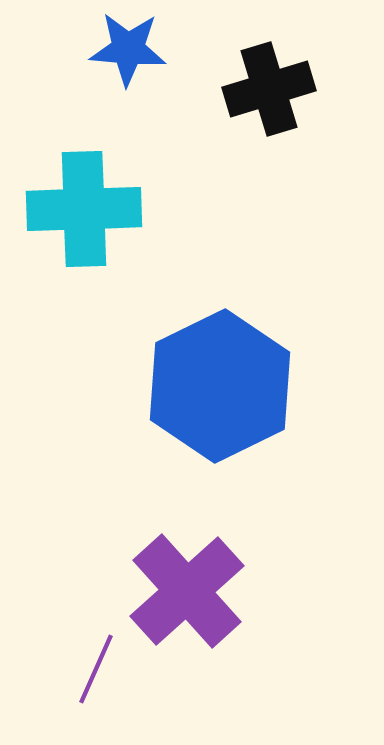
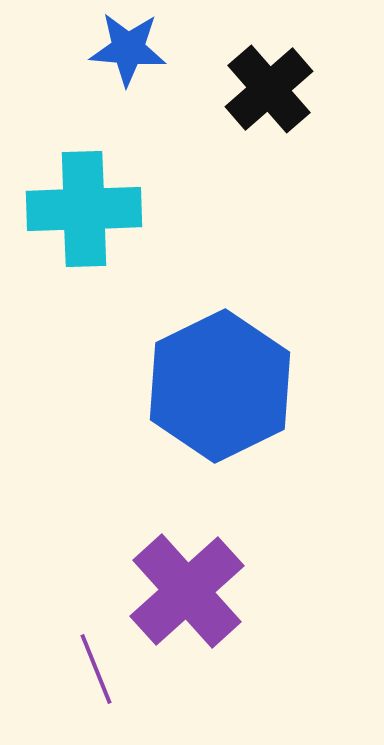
black cross: rotated 24 degrees counterclockwise
purple line: rotated 46 degrees counterclockwise
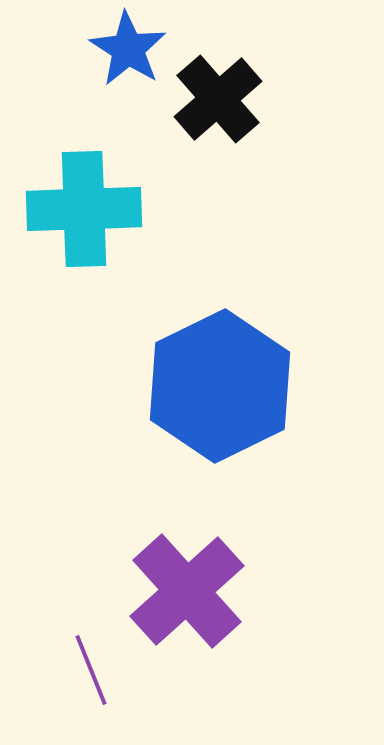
blue star: rotated 28 degrees clockwise
black cross: moved 51 px left, 10 px down
purple line: moved 5 px left, 1 px down
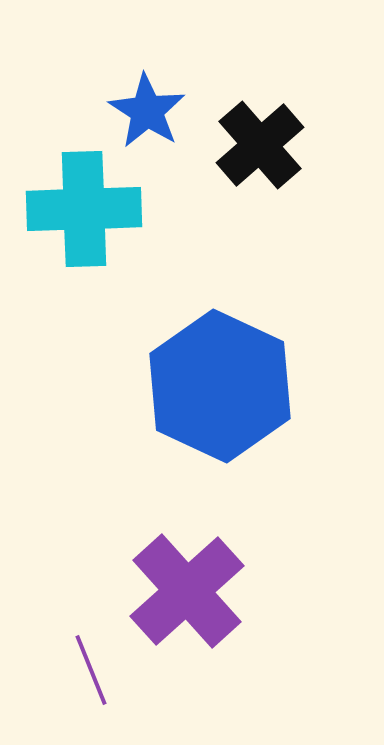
blue star: moved 19 px right, 62 px down
black cross: moved 42 px right, 46 px down
blue hexagon: rotated 9 degrees counterclockwise
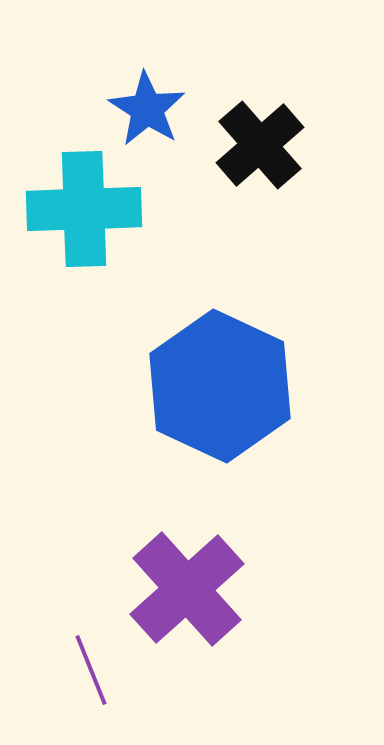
blue star: moved 2 px up
purple cross: moved 2 px up
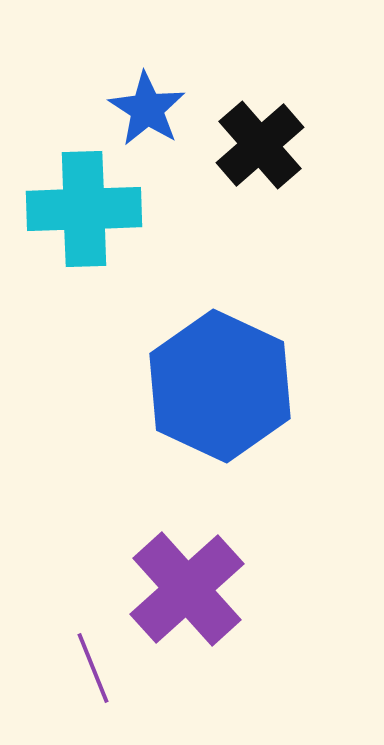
purple line: moved 2 px right, 2 px up
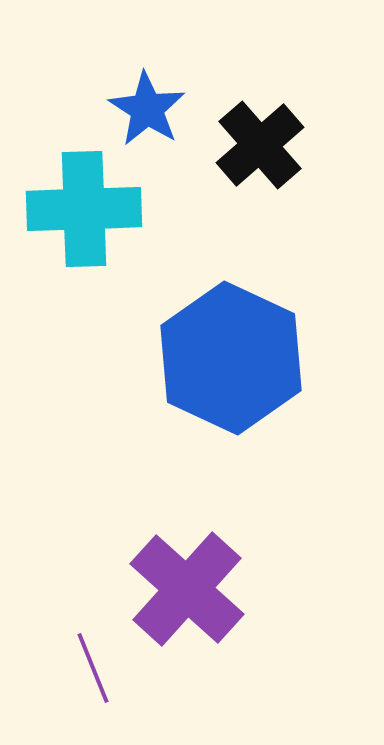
blue hexagon: moved 11 px right, 28 px up
purple cross: rotated 6 degrees counterclockwise
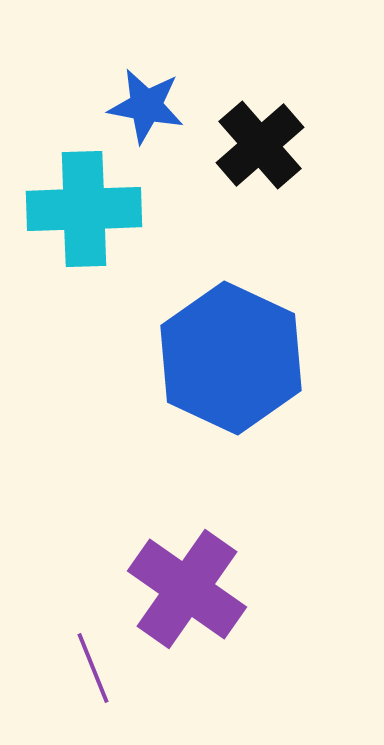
blue star: moved 1 px left, 3 px up; rotated 22 degrees counterclockwise
purple cross: rotated 7 degrees counterclockwise
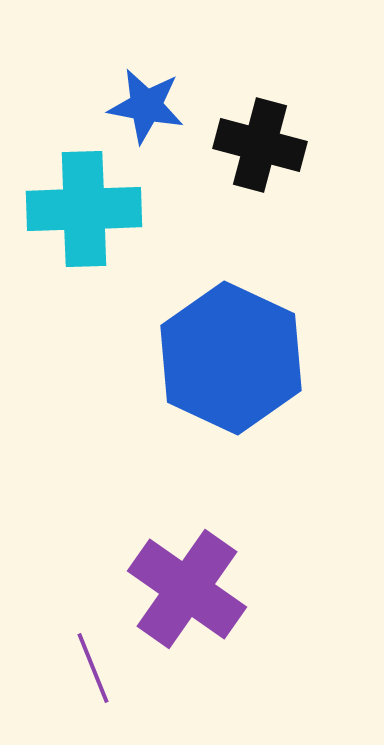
black cross: rotated 34 degrees counterclockwise
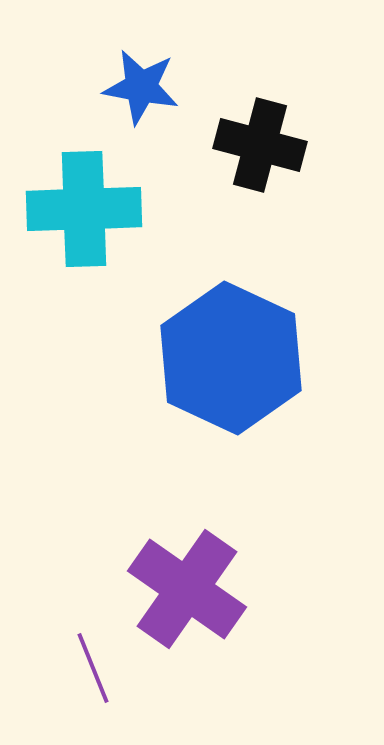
blue star: moved 5 px left, 19 px up
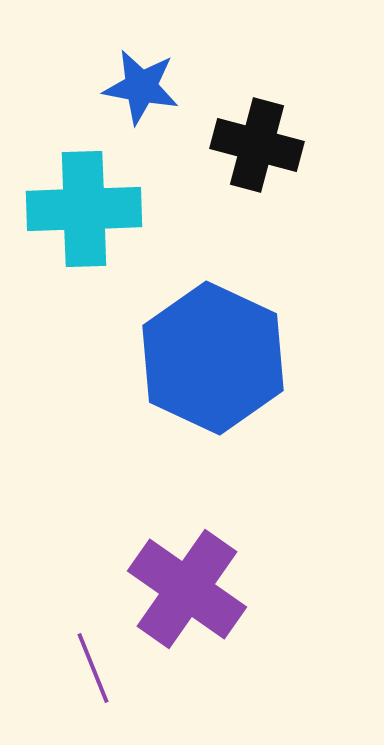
black cross: moved 3 px left
blue hexagon: moved 18 px left
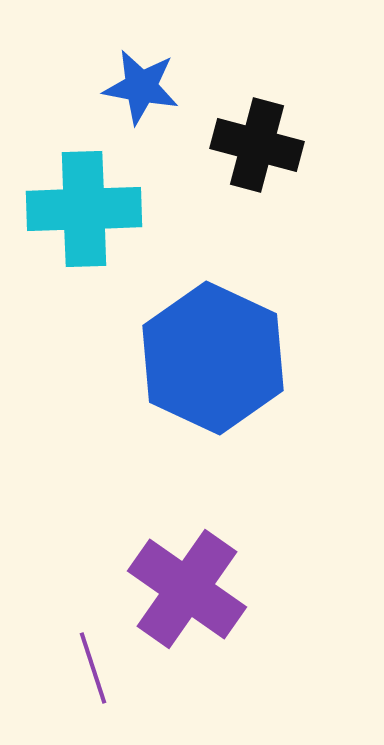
purple line: rotated 4 degrees clockwise
